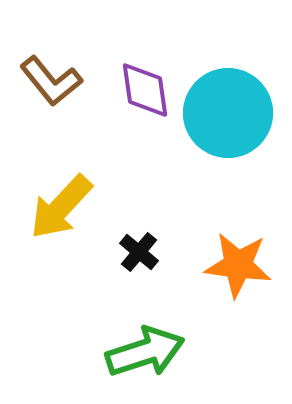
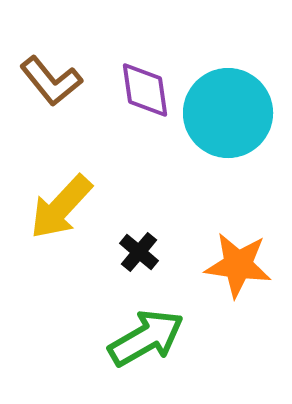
green arrow: moved 1 px right, 14 px up; rotated 12 degrees counterclockwise
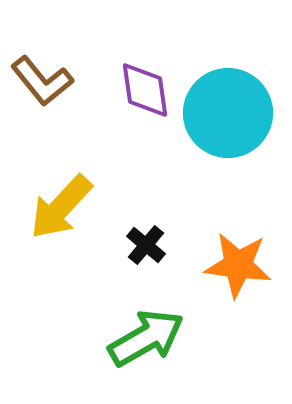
brown L-shape: moved 9 px left
black cross: moved 7 px right, 7 px up
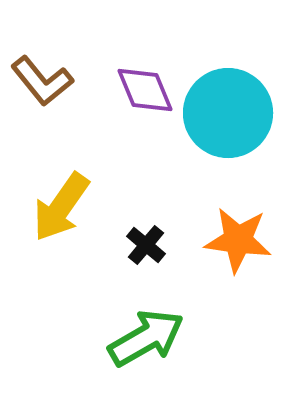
purple diamond: rotated 14 degrees counterclockwise
yellow arrow: rotated 8 degrees counterclockwise
orange star: moved 25 px up
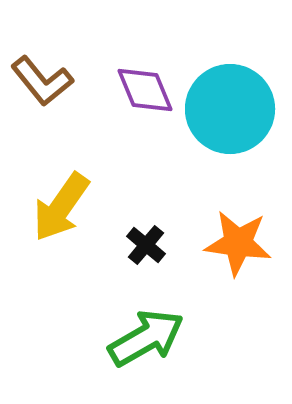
cyan circle: moved 2 px right, 4 px up
orange star: moved 3 px down
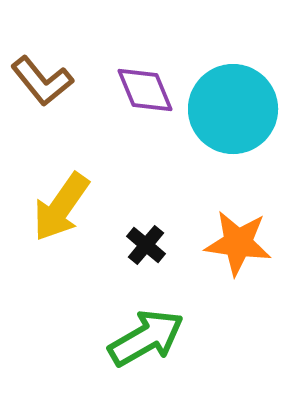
cyan circle: moved 3 px right
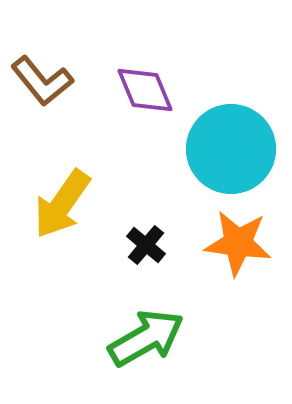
cyan circle: moved 2 px left, 40 px down
yellow arrow: moved 1 px right, 3 px up
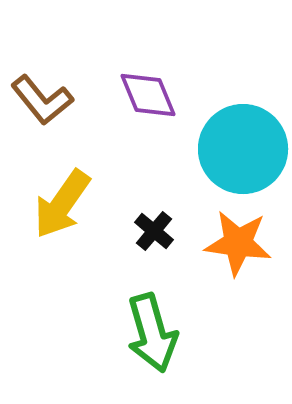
brown L-shape: moved 19 px down
purple diamond: moved 3 px right, 5 px down
cyan circle: moved 12 px right
black cross: moved 8 px right, 14 px up
green arrow: moved 6 px right, 5 px up; rotated 104 degrees clockwise
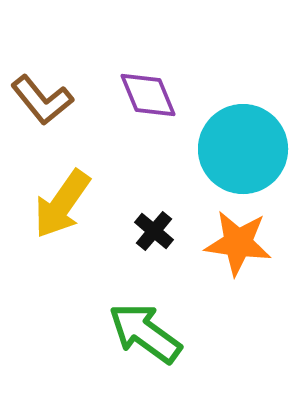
green arrow: moved 7 px left; rotated 142 degrees clockwise
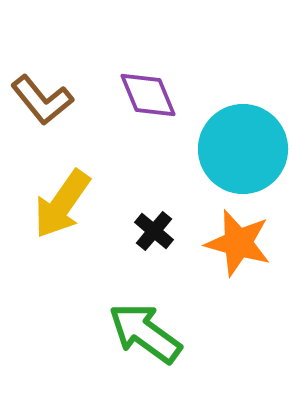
orange star: rotated 8 degrees clockwise
